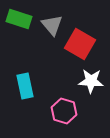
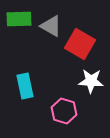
green rectangle: rotated 20 degrees counterclockwise
gray triangle: moved 1 px left, 1 px down; rotated 20 degrees counterclockwise
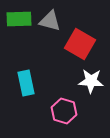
gray triangle: moved 1 px left, 5 px up; rotated 15 degrees counterclockwise
cyan rectangle: moved 1 px right, 3 px up
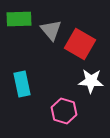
gray triangle: moved 1 px right, 9 px down; rotated 35 degrees clockwise
cyan rectangle: moved 4 px left, 1 px down
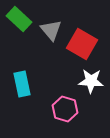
green rectangle: rotated 45 degrees clockwise
red square: moved 2 px right
pink hexagon: moved 1 px right, 2 px up
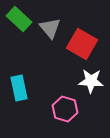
gray triangle: moved 1 px left, 2 px up
cyan rectangle: moved 3 px left, 4 px down
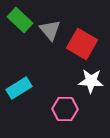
green rectangle: moved 1 px right, 1 px down
gray triangle: moved 2 px down
cyan rectangle: rotated 70 degrees clockwise
pink hexagon: rotated 15 degrees counterclockwise
